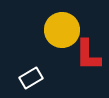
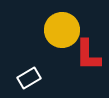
white rectangle: moved 2 px left
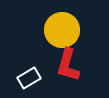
red L-shape: moved 20 px left, 10 px down; rotated 16 degrees clockwise
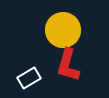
yellow circle: moved 1 px right
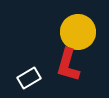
yellow circle: moved 15 px right, 2 px down
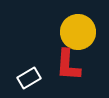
red L-shape: rotated 12 degrees counterclockwise
